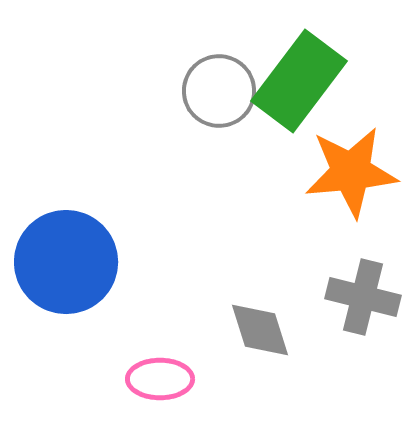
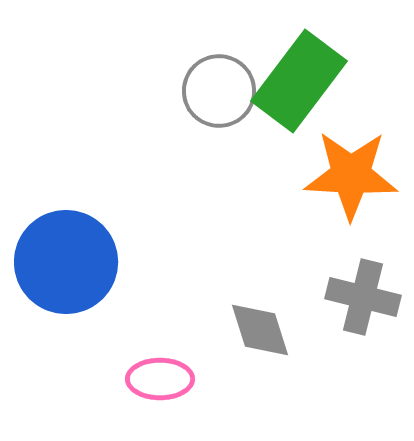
orange star: moved 3 px down; rotated 8 degrees clockwise
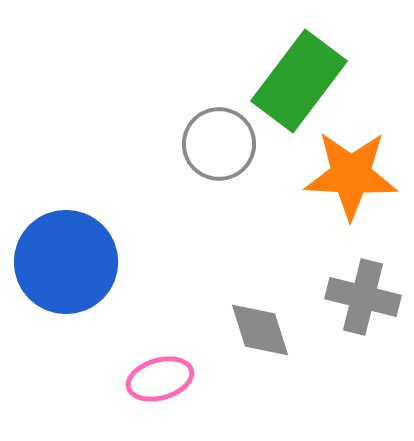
gray circle: moved 53 px down
pink ellipse: rotated 16 degrees counterclockwise
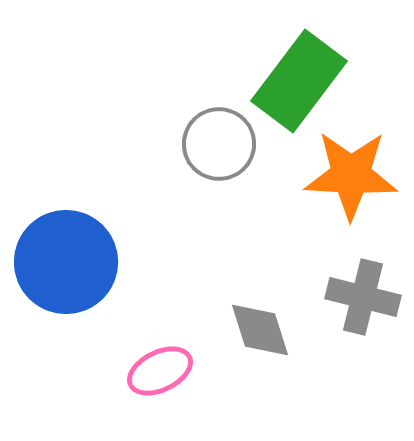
pink ellipse: moved 8 px up; rotated 10 degrees counterclockwise
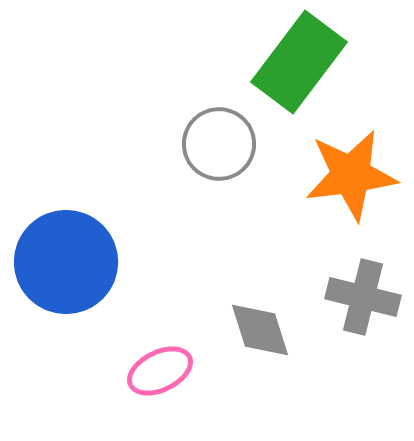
green rectangle: moved 19 px up
orange star: rotated 10 degrees counterclockwise
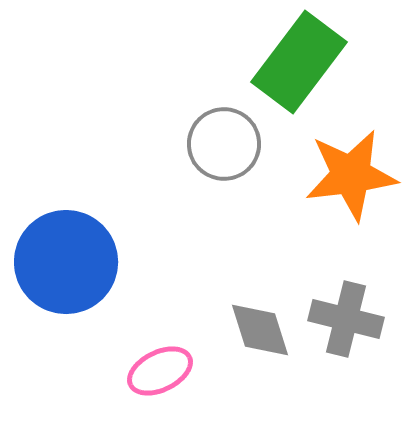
gray circle: moved 5 px right
gray cross: moved 17 px left, 22 px down
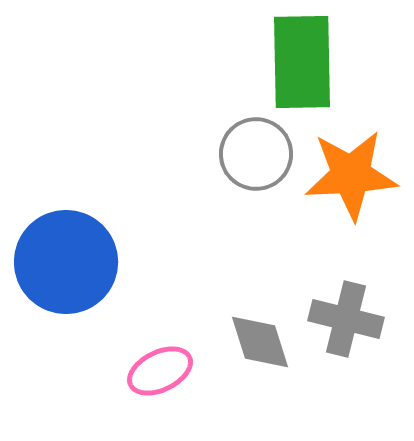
green rectangle: moved 3 px right; rotated 38 degrees counterclockwise
gray circle: moved 32 px right, 10 px down
orange star: rotated 4 degrees clockwise
gray diamond: moved 12 px down
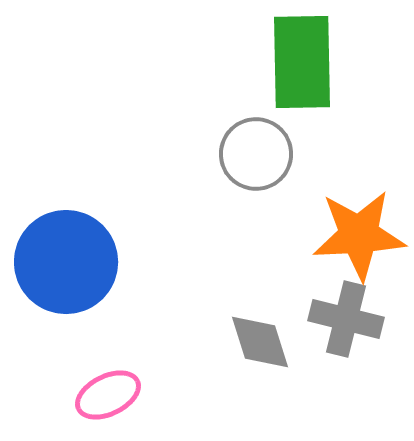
orange star: moved 8 px right, 60 px down
pink ellipse: moved 52 px left, 24 px down
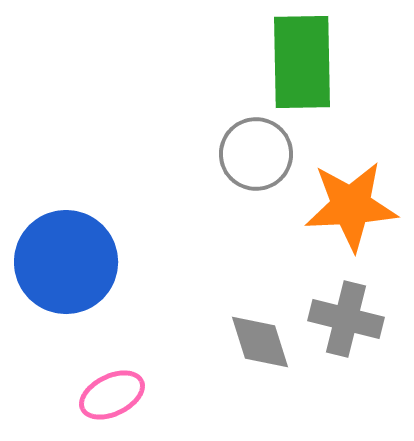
orange star: moved 8 px left, 29 px up
pink ellipse: moved 4 px right
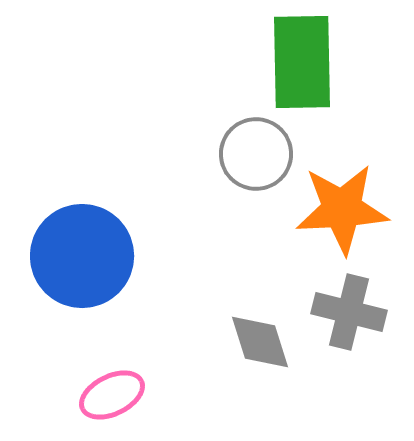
orange star: moved 9 px left, 3 px down
blue circle: moved 16 px right, 6 px up
gray cross: moved 3 px right, 7 px up
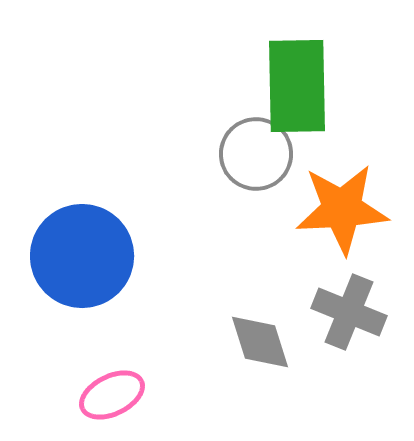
green rectangle: moved 5 px left, 24 px down
gray cross: rotated 8 degrees clockwise
